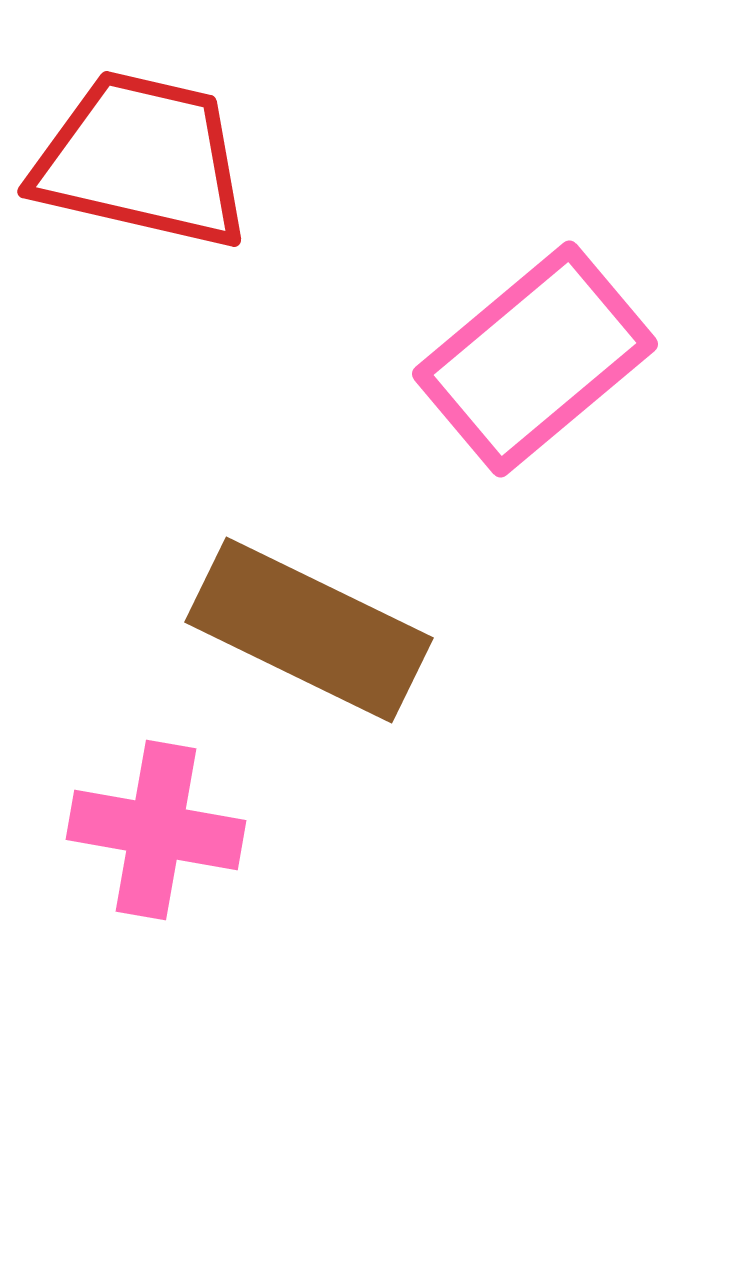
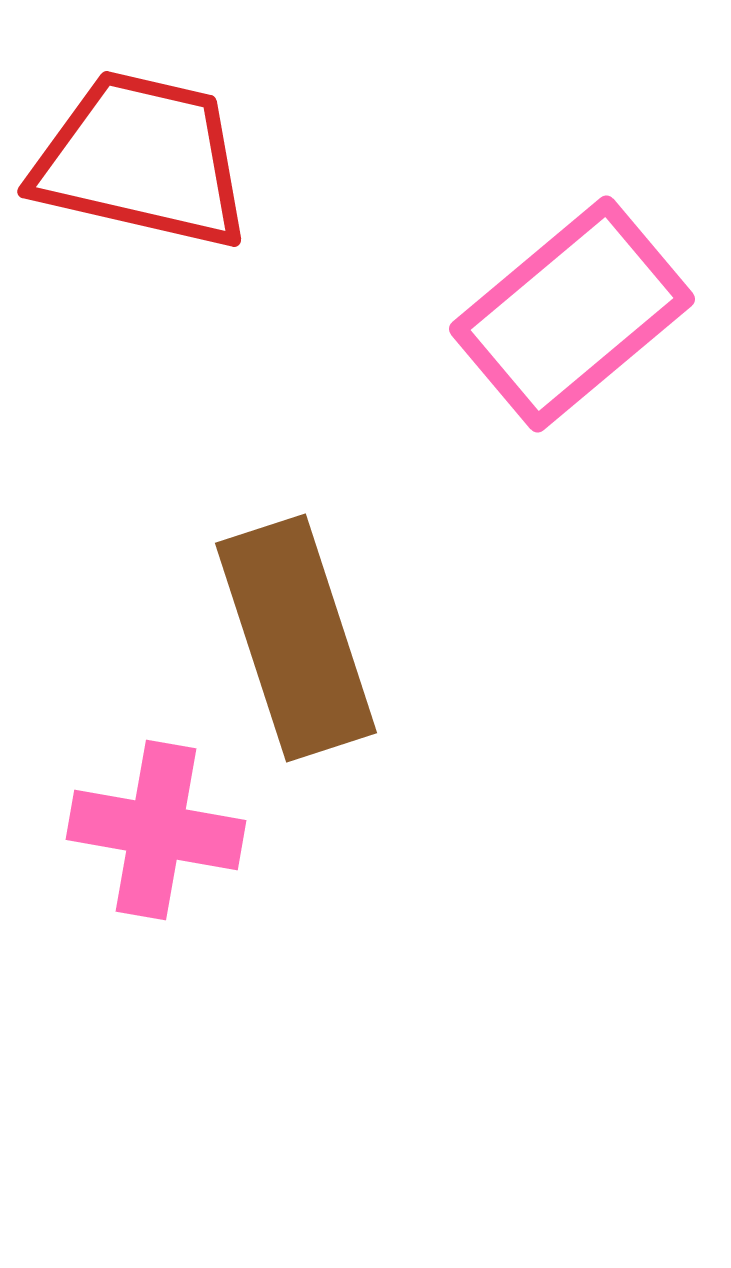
pink rectangle: moved 37 px right, 45 px up
brown rectangle: moved 13 px left, 8 px down; rotated 46 degrees clockwise
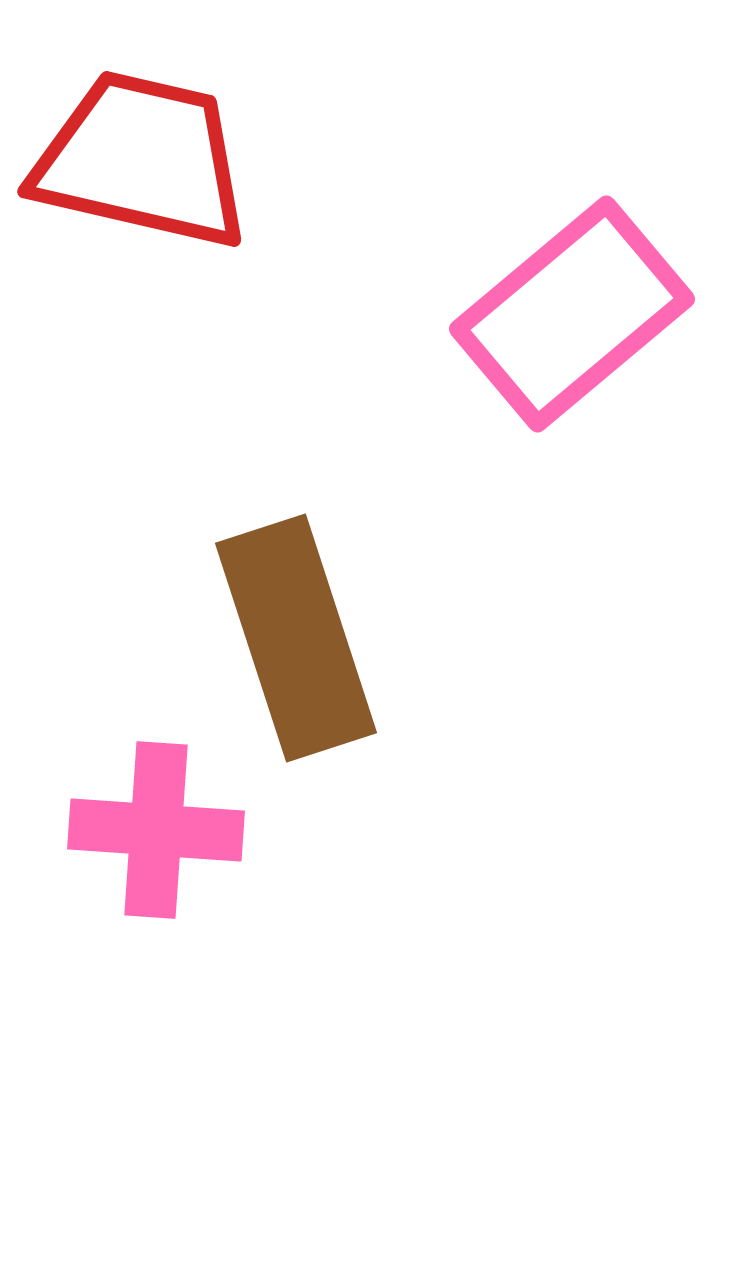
pink cross: rotated 6 degrees counterclockwise
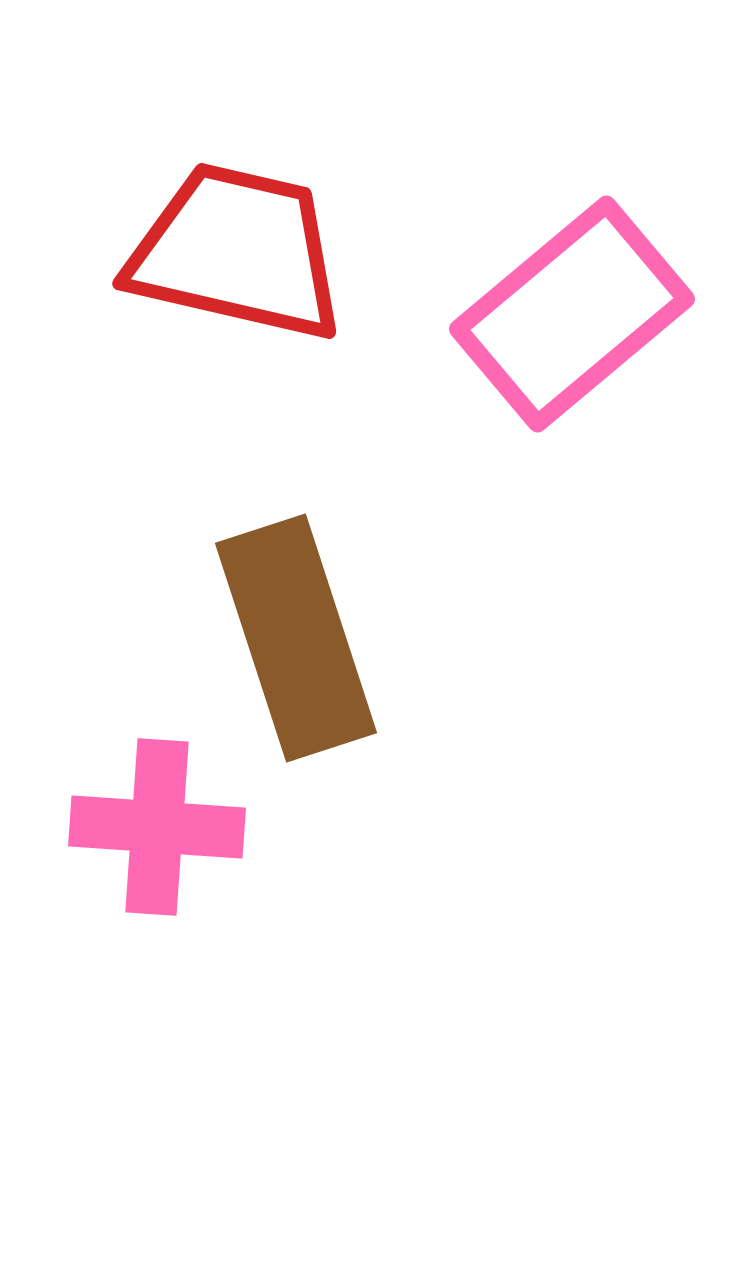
red trapezoid: moved 95 px right, 92 px down
pink cross: moved 1 px right, 3 px up
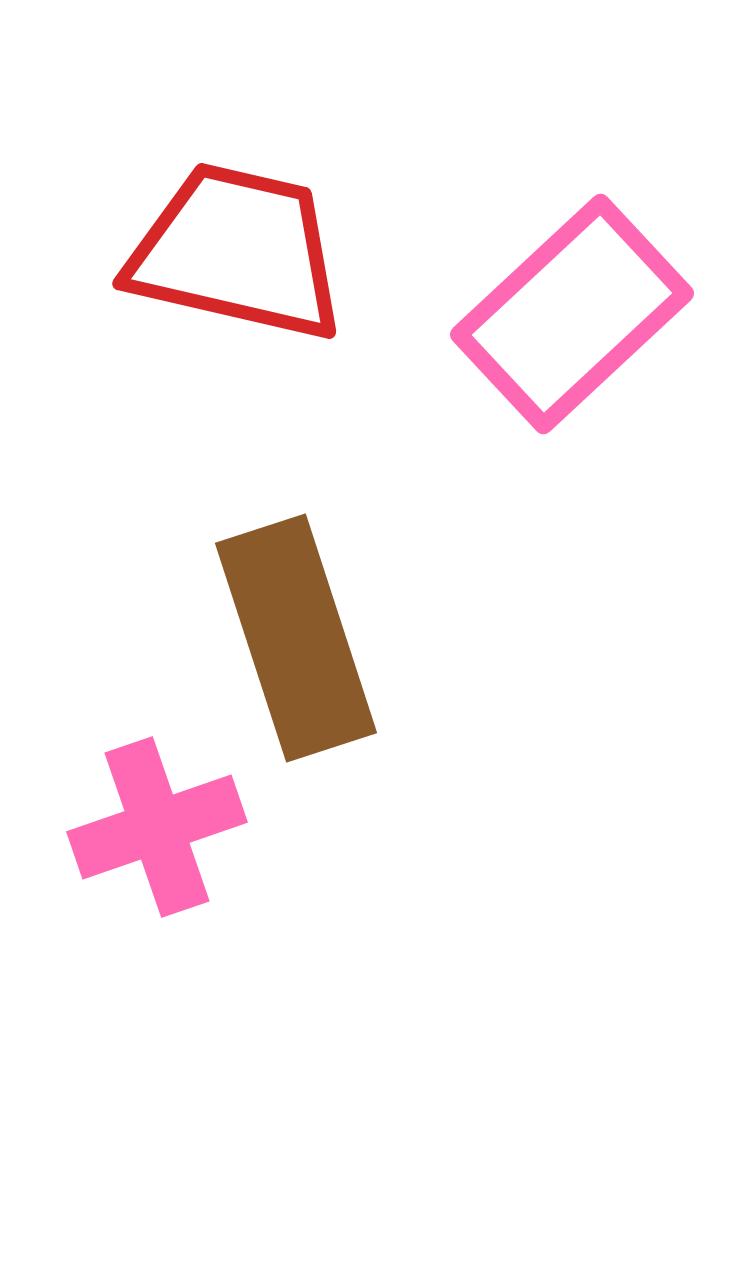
pink rectangle: rotated 3 degrees counterclockwise
pink cross: rotated 23 degrees counterclockwise
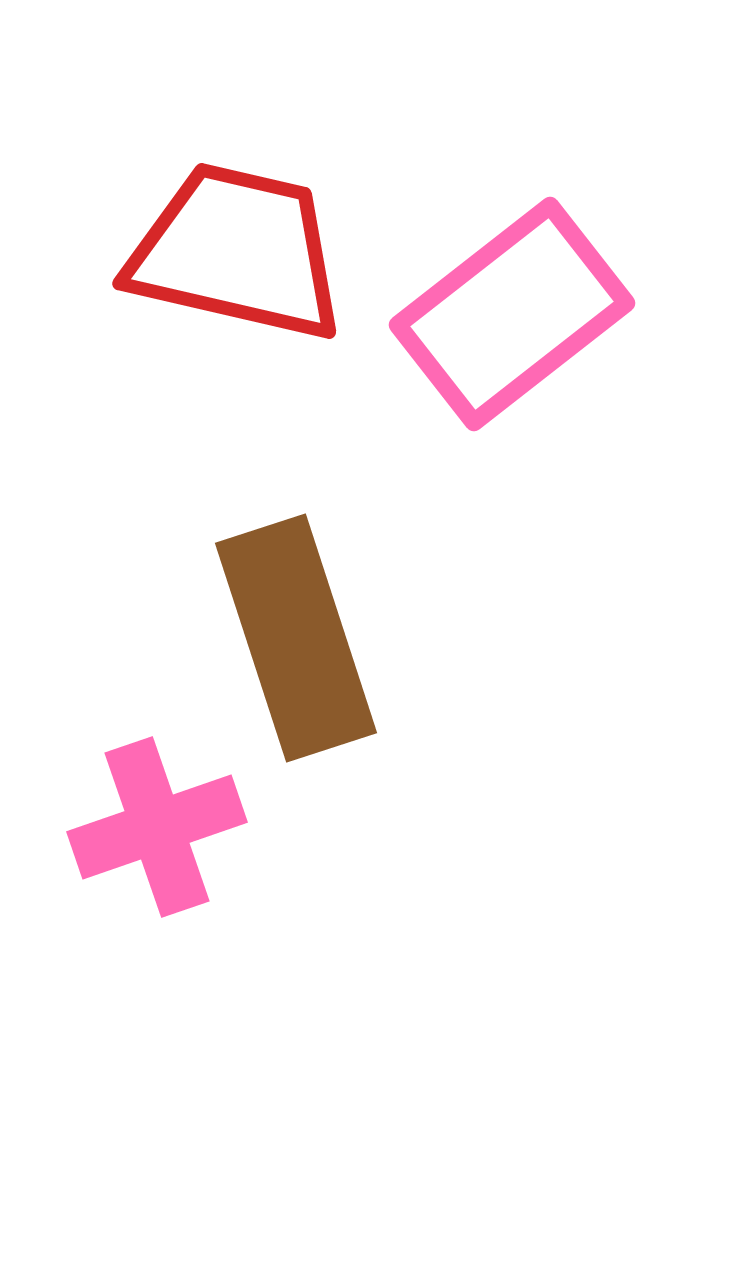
pink rectangle: moved 60 px left; rotated 5 degrees clockwise
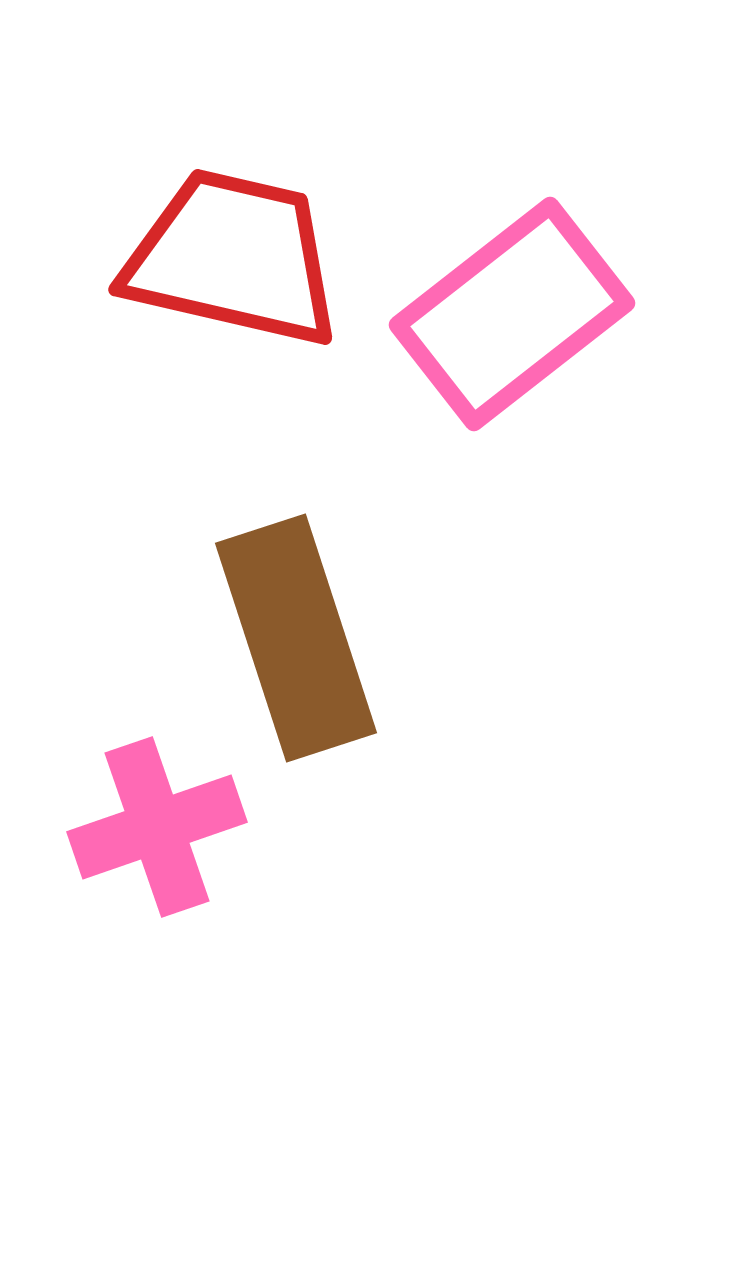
red trapezoid: moved 4 px left, 6 px down
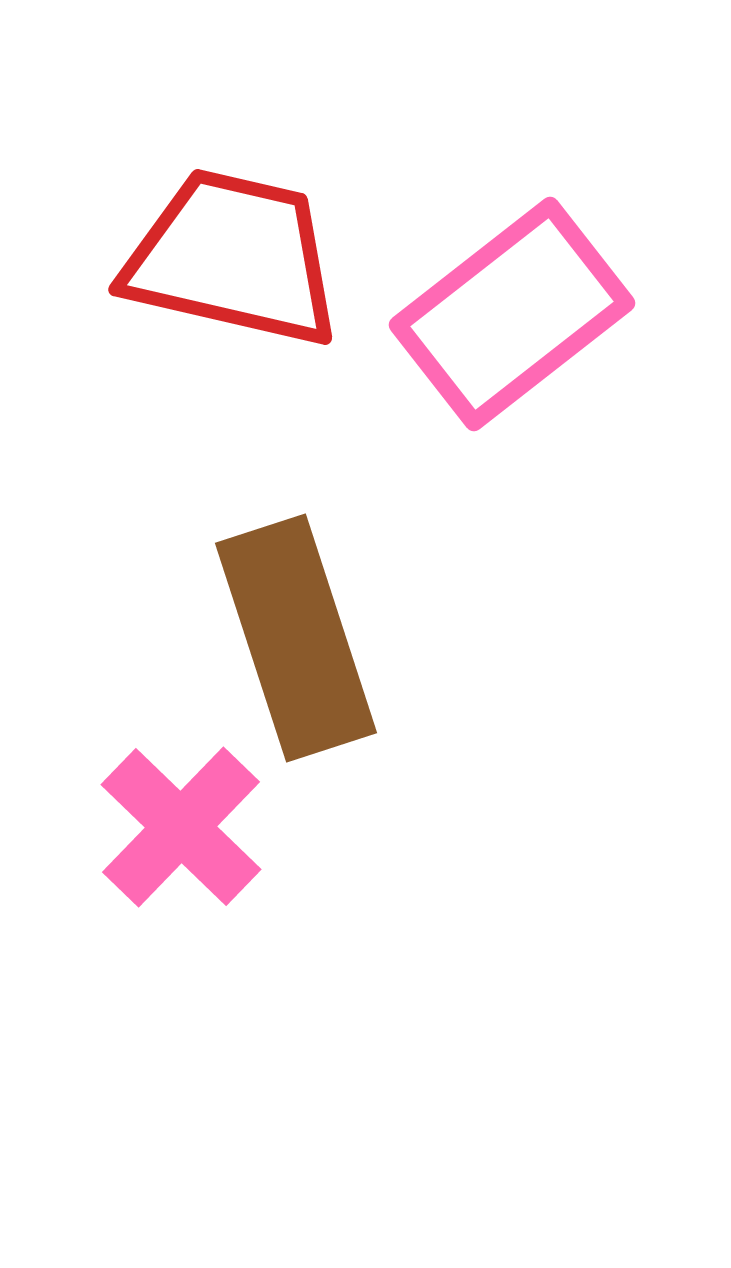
pink cross: moved 24 px right; rotated 27 degrees counterclockwise
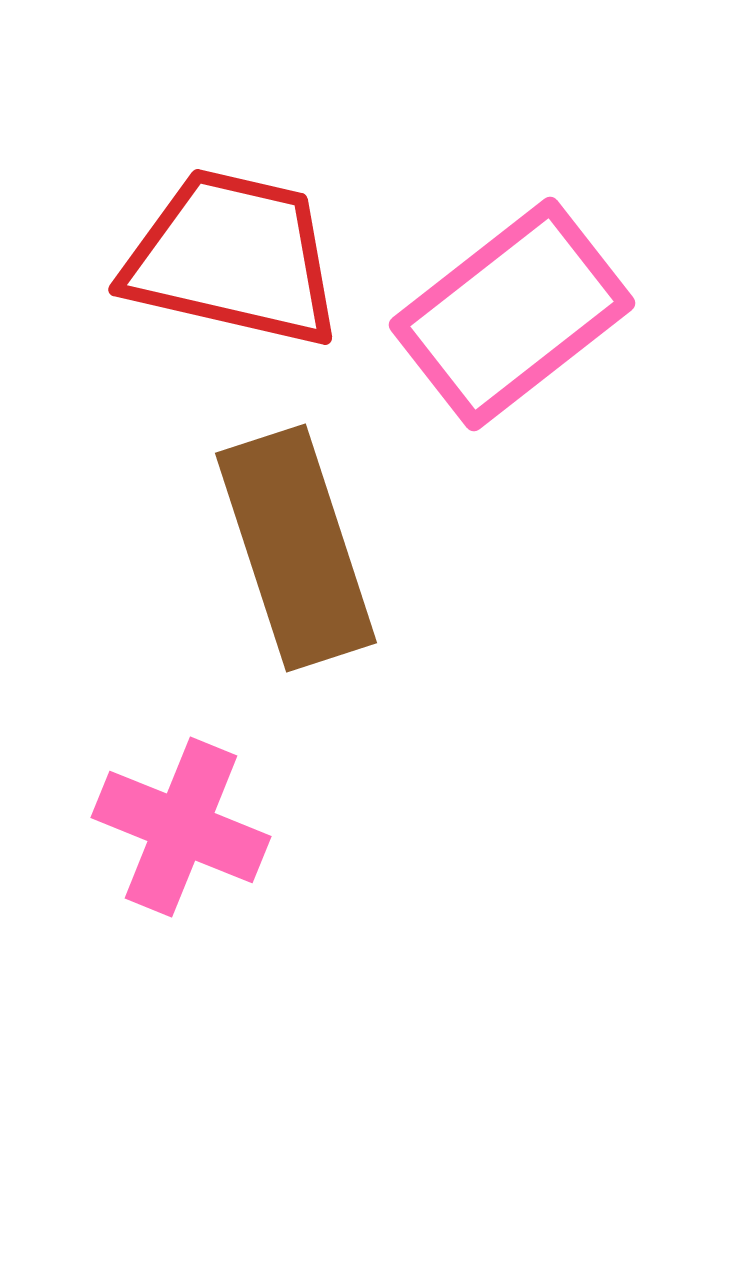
brown rectangle: moved 90 px up
pink cross: rotated 22 degrees counterclockwise
